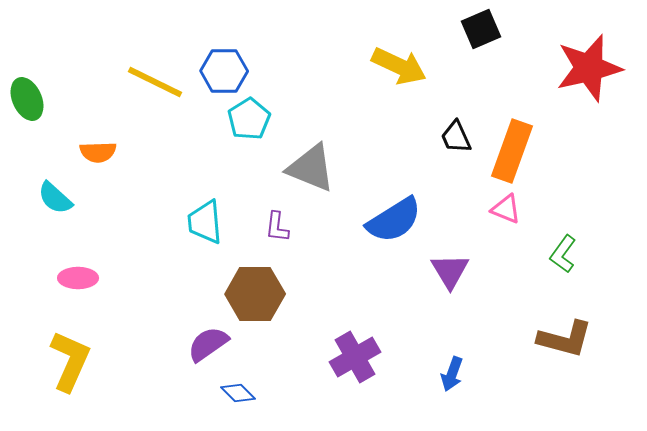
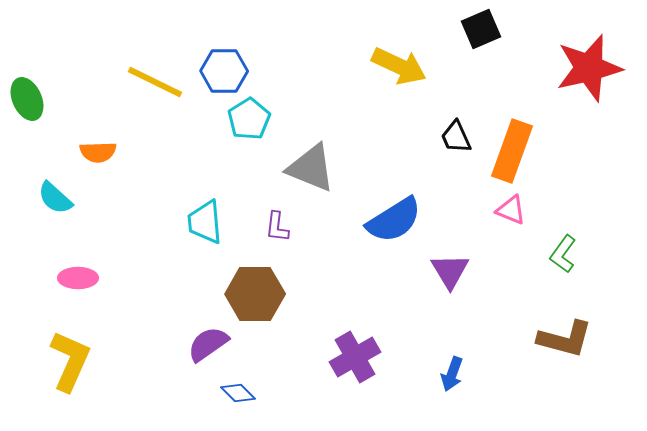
pink triangle: moved 5 px right, 1 px down
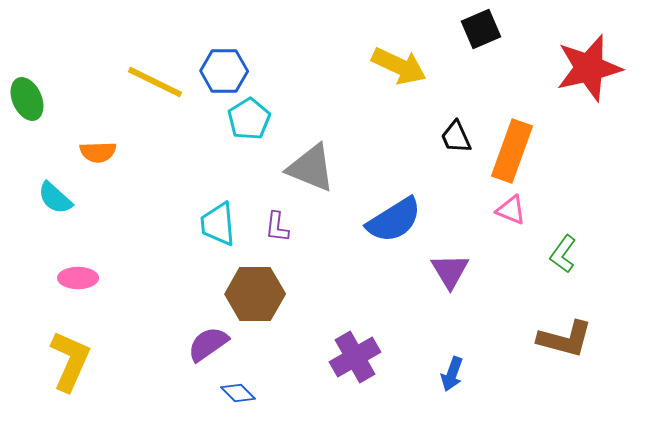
cyan trapezoid: moved 13 px right, 2 px down
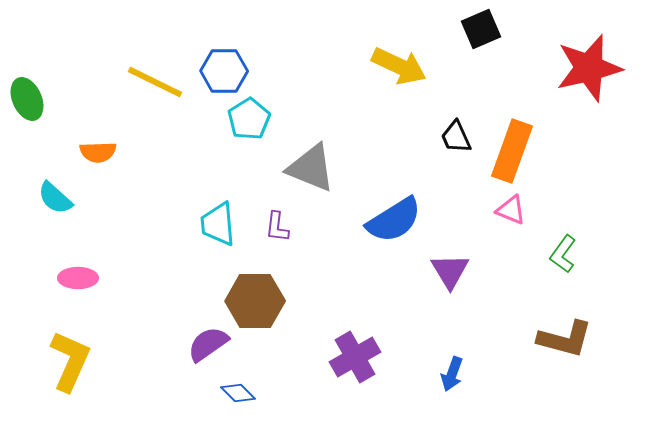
brown hexagon: moved 7 px down
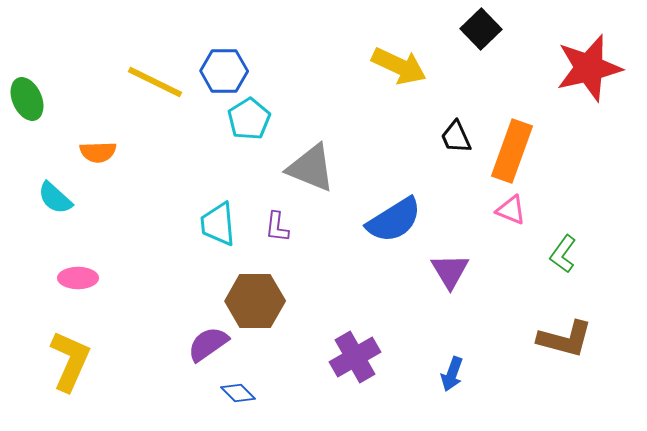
black square: rotated 21 degrees counterclockwise
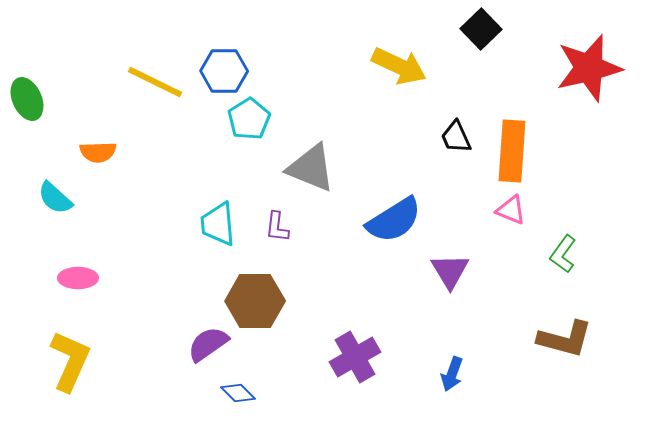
orange rectangle: rotated 16 degrees counterclockwise
